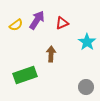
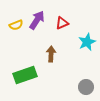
yellow semicircle: rotated 16 degrees clockwise
cyan star: rotated 12 degrees clockwise
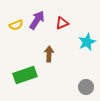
brown arrow: moved 2 px left
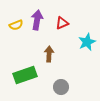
purple arrow: rotated 24 degrees counterclockwise
gray circle: moved 25 px left
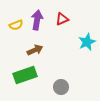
red triangle: moved 4 px up
brown arrow: moved 14 px left, 4 px up; rotated 63 degrees clockwise
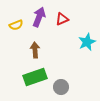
purple arrow: moved 2 px right, 3 px up; rotated 12 degrees clockwise
brown arrow: rotated 70 degrees counterclockwise
green rectangle: moved 10 px right, 2 px down
